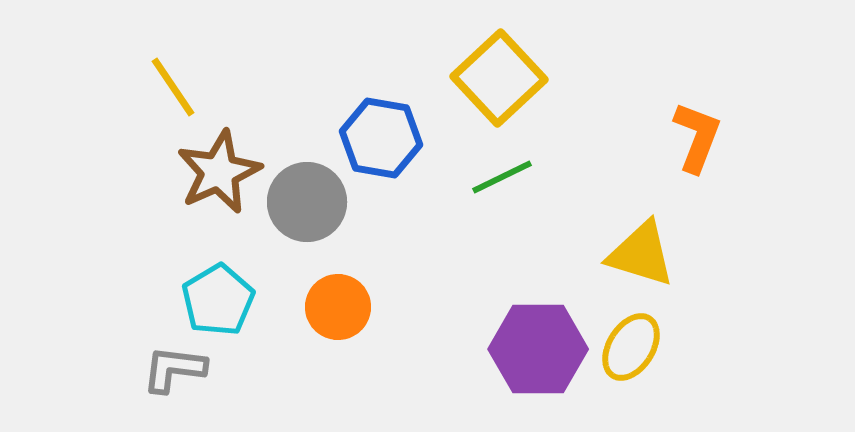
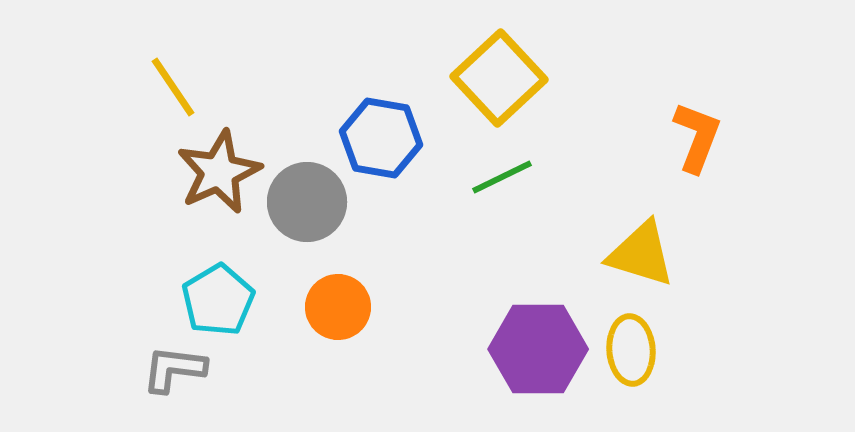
yellow ellipse: moved 3 px down; rotated 36 degrees counterclockwise
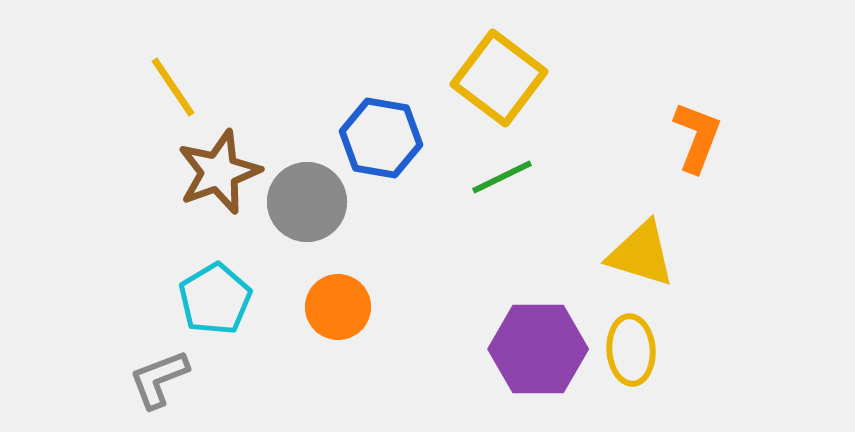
yellow square: rotated 10 degrees counterclockwise
brown star: rotated 4 degrees clockwise
cyan pentagon: moved 3 px left, 1 px up
gray L-shape: moved 15 px left, 10 px down; rotated 28 degrees counterclockwise
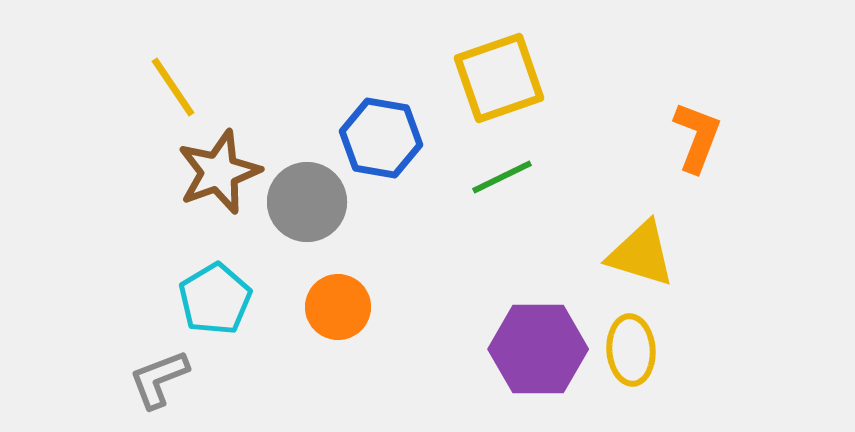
yellow square: rotated 34 degrees clockwise
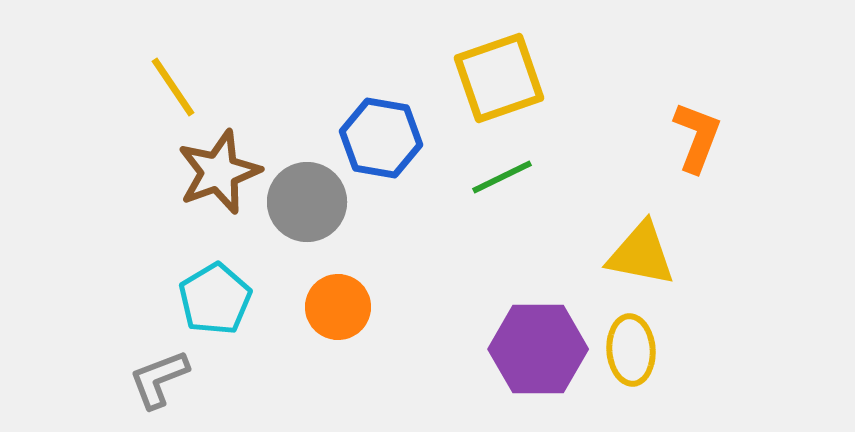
yellow triangle: rotated 6 degrees counterclockwise
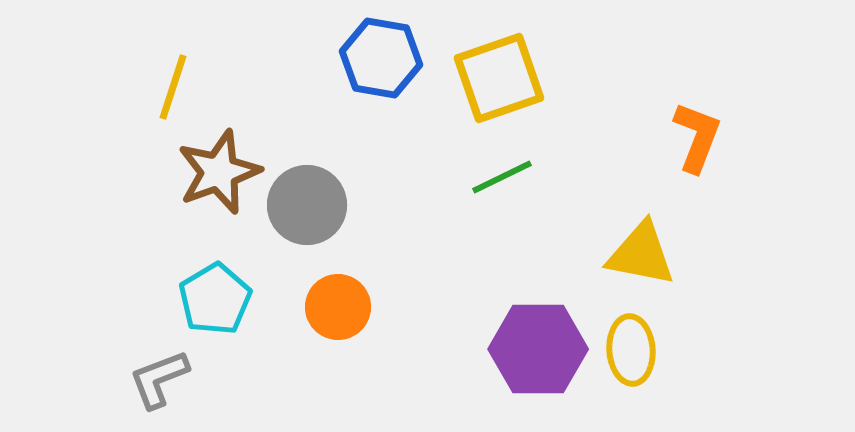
yellow line: rotated 52 degrees clockwise
blue hexagon: moved 80 px up
gray circle: moved 3 px down
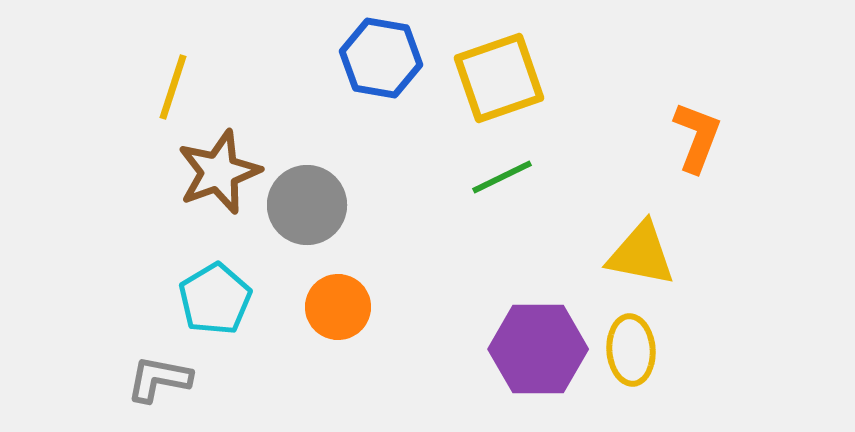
gray L-shape: rotated 32 degrees clockwise
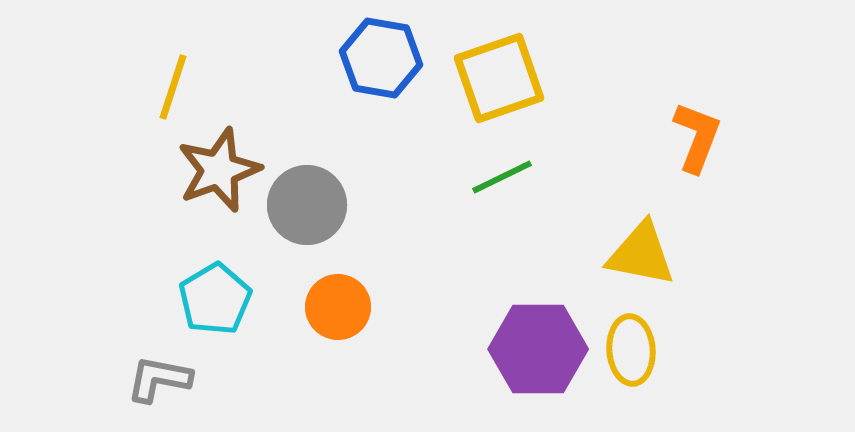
brown star: moved 2 px up
